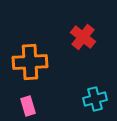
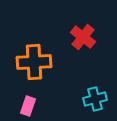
orange cross: moved 4 px right
pink rectangle: rotated 36 degrees clockwise
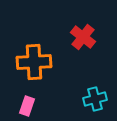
pink rectangle: moved 1 px left
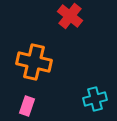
red cross: moved 13 px left, 21 px up
orange cross: rotated 16 degrees clockwise
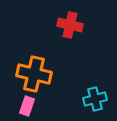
red cross: moved 9 px down; rotated 25 degrees counterclockwise
orange cross: moved 12 px down
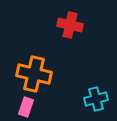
cyan cross: moved 1 px right
pink rectangle: moved 1 px left, 1 px down
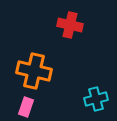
orange cross: moved 3 px up
